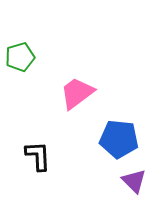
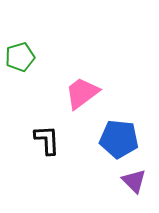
pink trapezoid: moved 5 px right
black L-shape: moved 9 px right, 16 px up
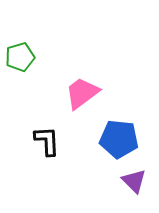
black L-shape: moved 1 px down
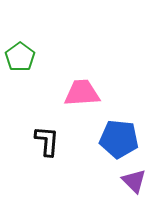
green pentagon: rotated 20 degrees counterclockwise
pink trapezoid: rotated 33 degrees clockwise
black L-shape: rotated 8 degrees clockwise
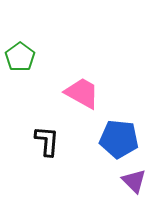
pink trapezoid: rotated 33 degrees clockwise
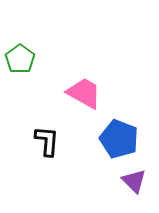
green pentagon: moved 2 px down
pink trapezoid: moved 2 px right
blue pentagon: rotated 15 degrees clockwise
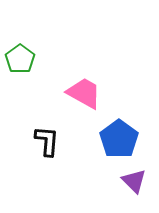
blue pentagon: rotated 15 degrees clockwise
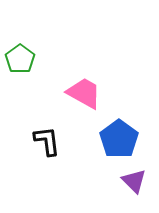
black L-shape: rotated 12 degrees counterclockwise
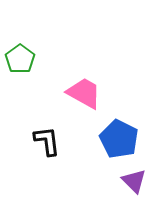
blue pentagon: rotated 9 degrees counterclockwise
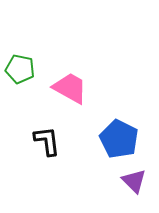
green pentagon: moved 10 px down; rotated 24 degrees counterclockwise
pink trapezoid: moved 14 px left, 5 px up
